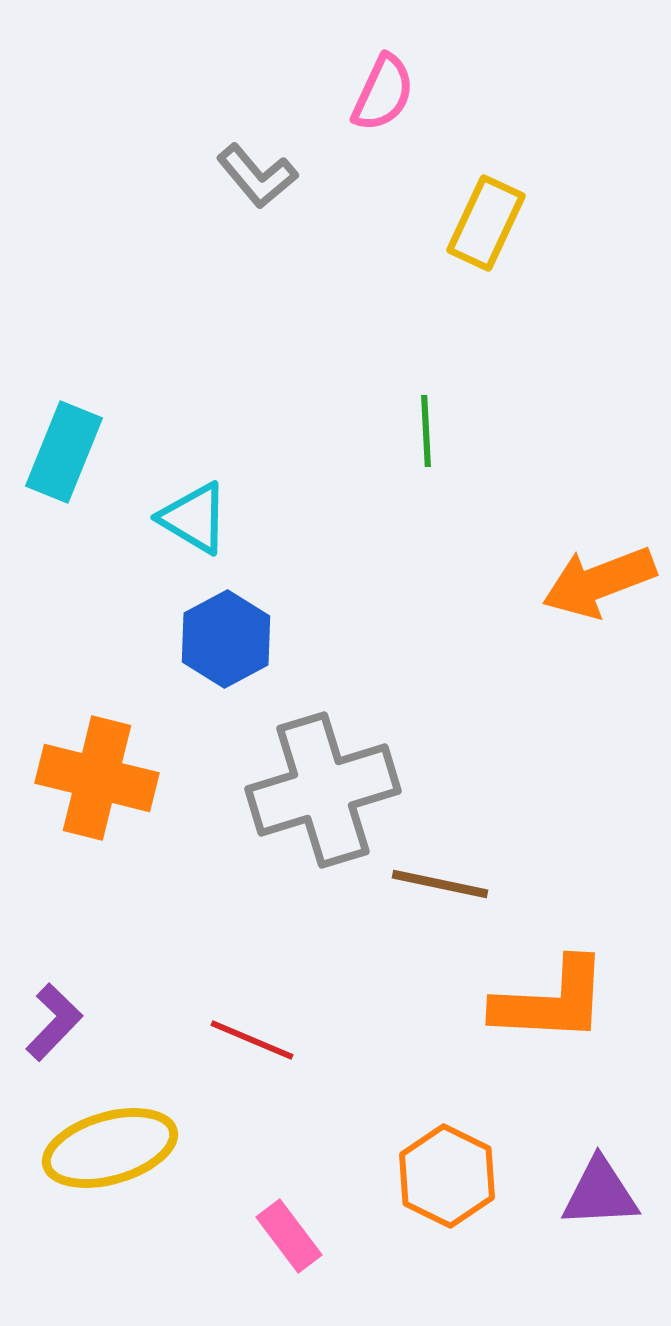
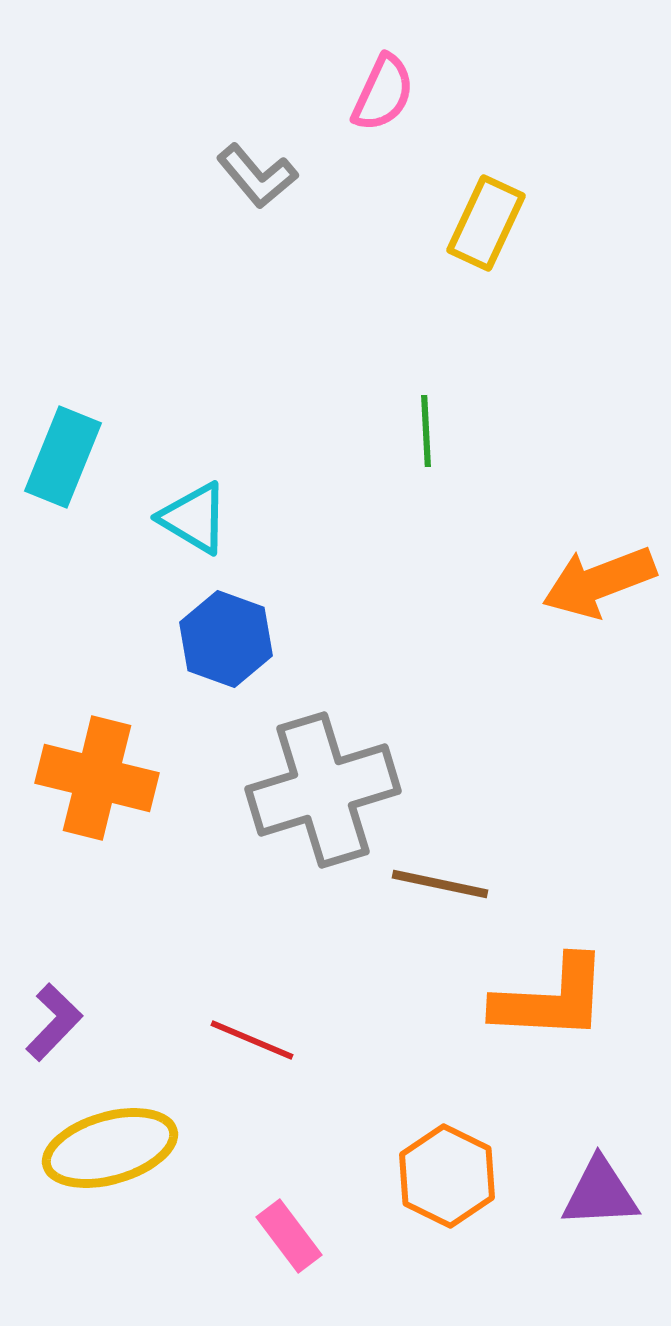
cyan rectangle: moved 1 px left, 5 px down
blue hexagon: rotated 12 degrees counterclockwise
orange L-shape: moved 2 px up
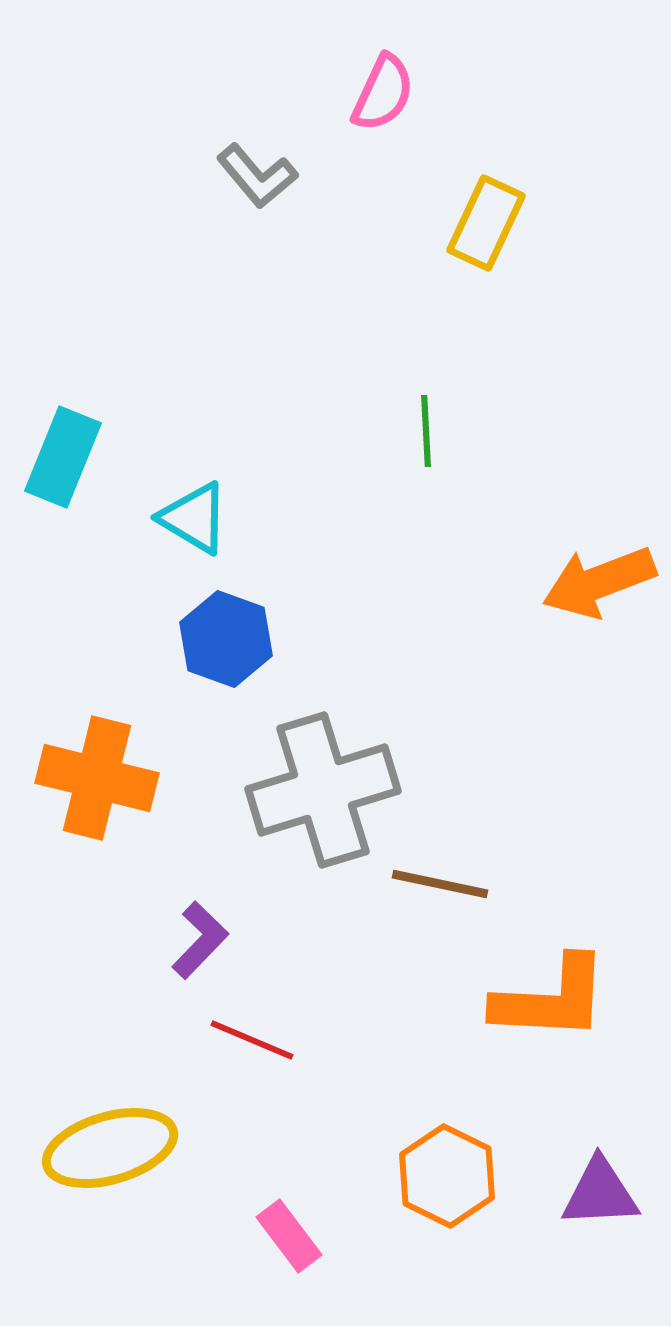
purple L-shape: moved 146 px right, 82 px up
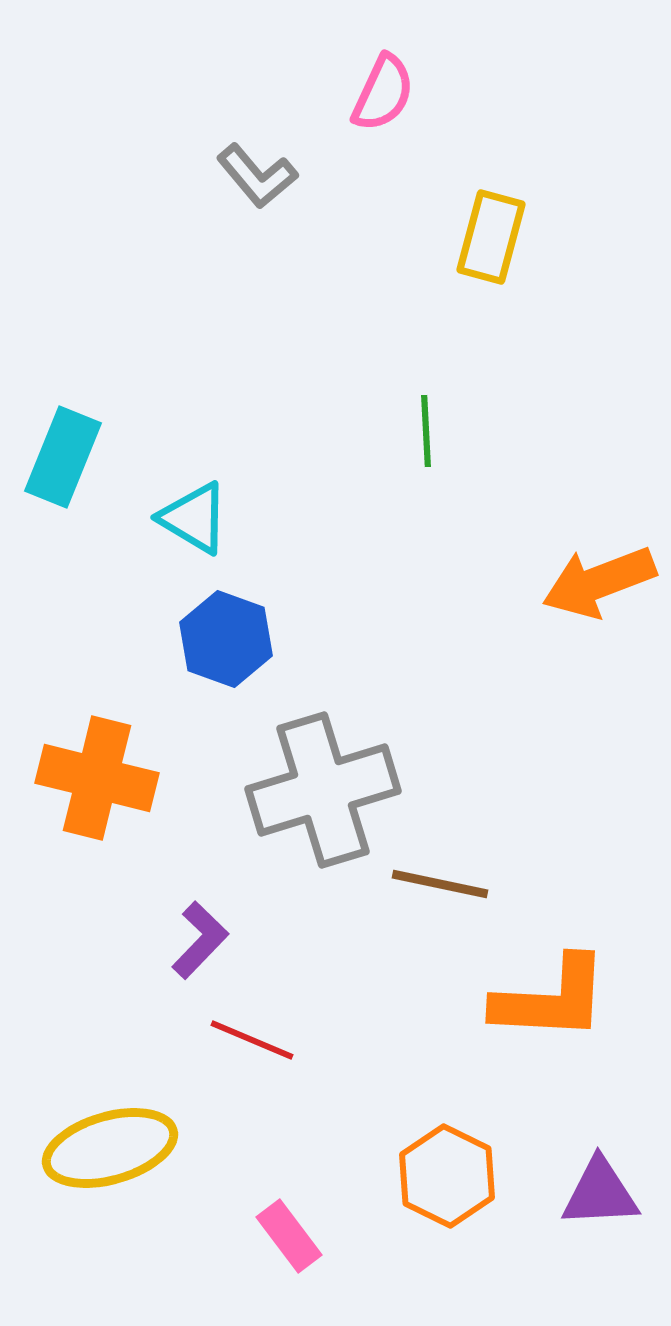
yellow rectangle: moved 5 px right, 14 px down; rotated 10 degrees counterclockwise
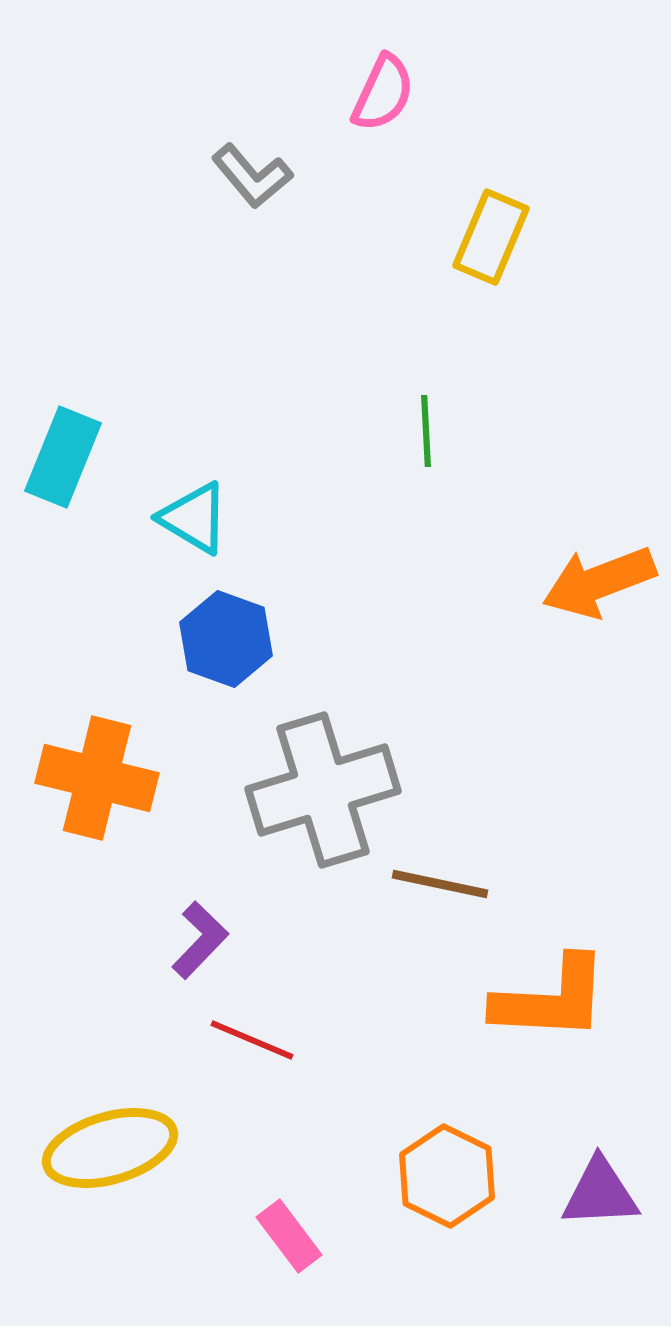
gray L-shape: moved 5 px left
yellow rectangle: rotated 8 degrees clockwise
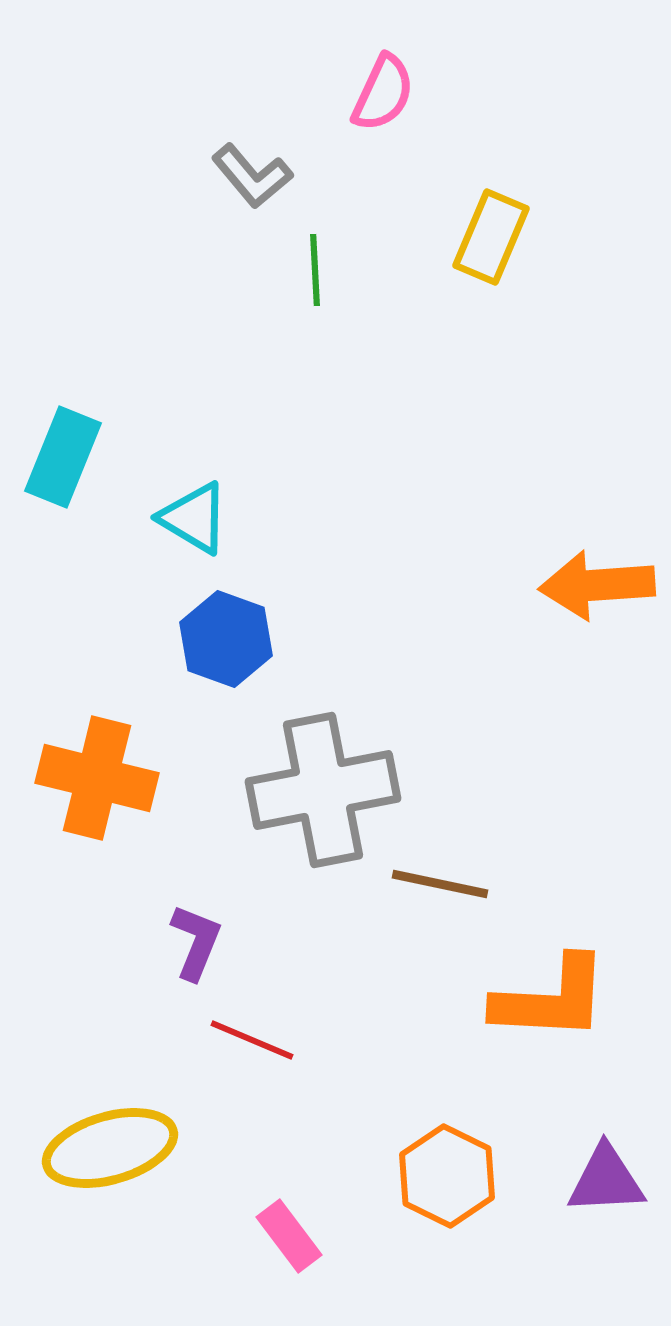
green line: moved 111 px left, 161 px up
orange arrow: moved 2 px left, 3 px down; rotated 17 degrees clockwise
gray cross: rotated 6 degrees clockwise
purple L-shape: moved 4 px left, 2 px down; rotated 22 degrees counterclockwise
purple triangle: moved 6 px right, 13 px up
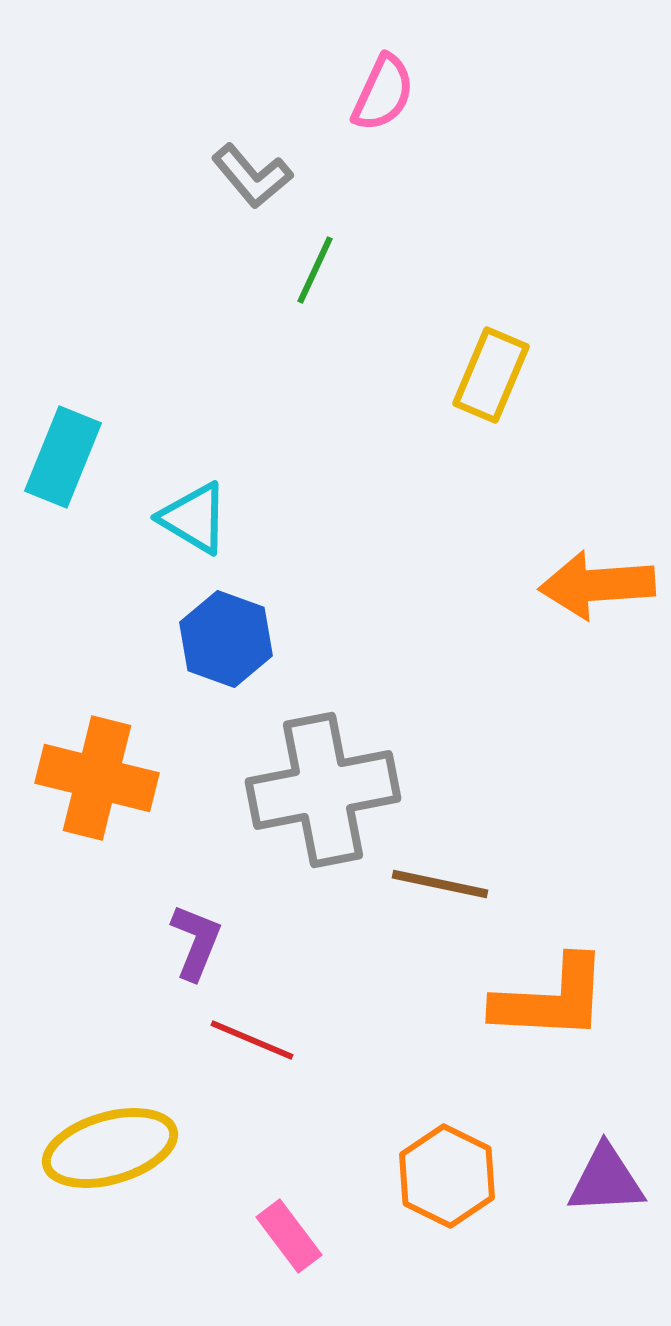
yellow rectangle: moved 138 px down
green line: rotated 28 degrees clockwise
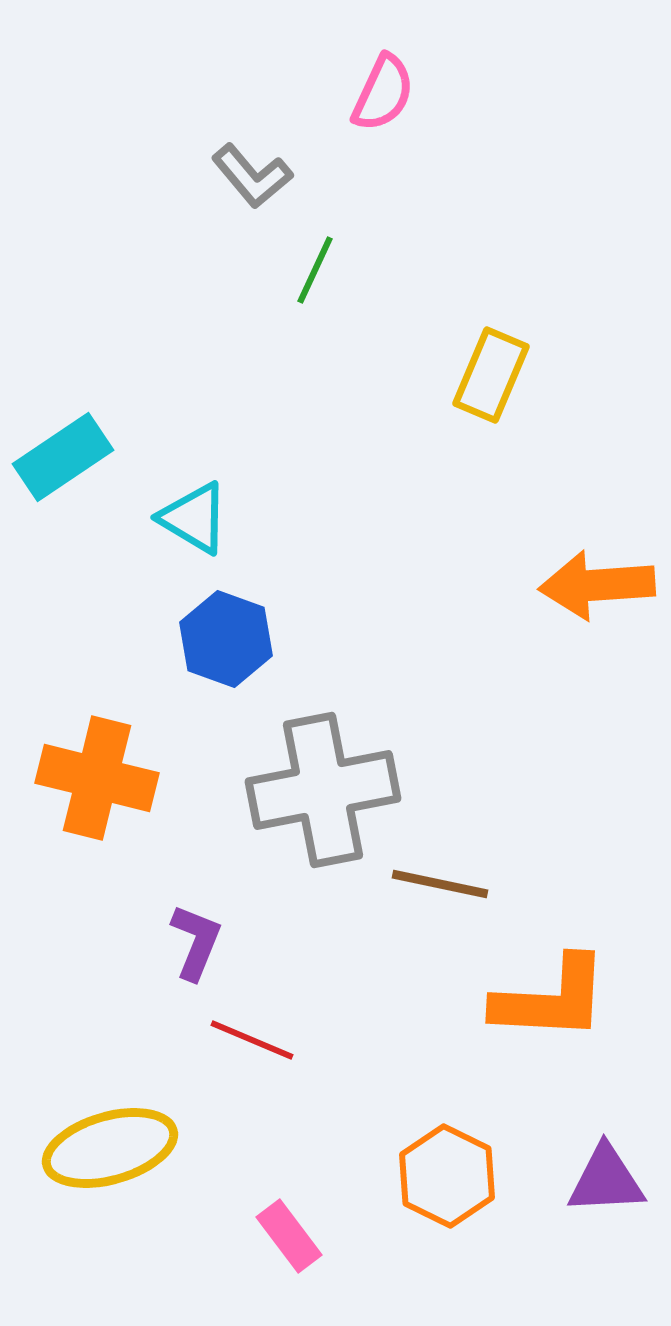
cyan rectangle: rotated 34 degrees clockwise
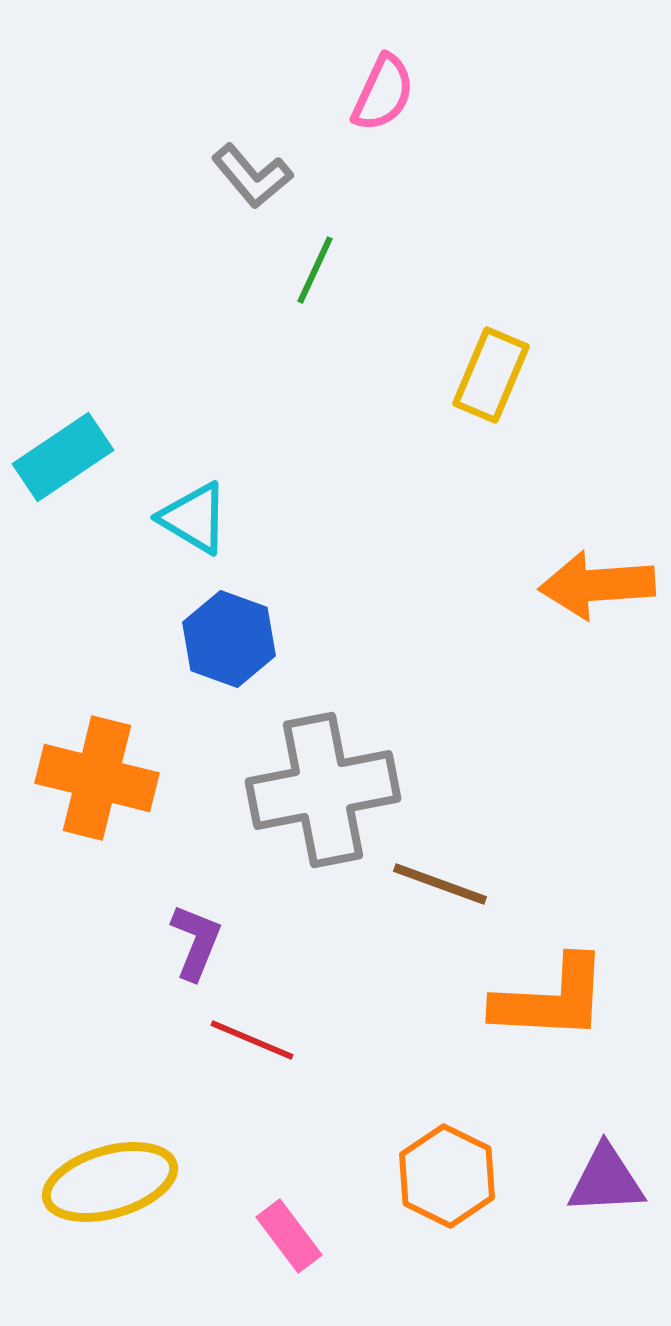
blue hexagon: moved 3 px right
brown line: rotated 8 degrees clockwise
yellow ellipse: moved 34 px down
